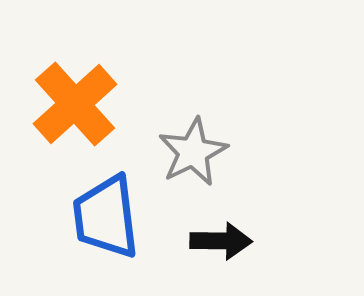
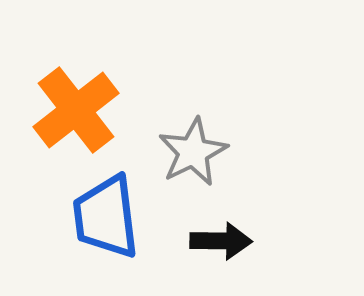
orange cross: moved 1 px right, 6 px down; rotated 4 degrees clockwise
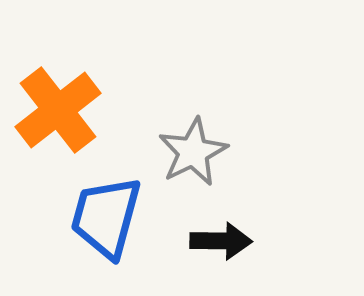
orange cross: moved 18 px left
blue trapezoid: rotated 22 degrees clockwise
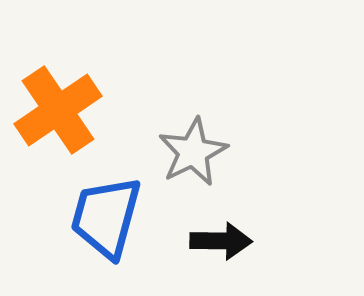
orange cross: rotated 4 degrees clockwise
